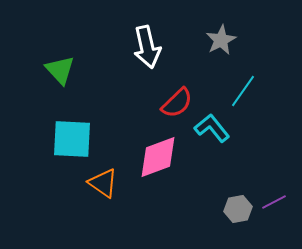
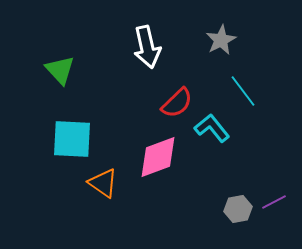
cyan line: rotated 72 degrees counterclockwise
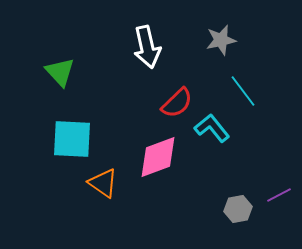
gray star: rotated 16 degrees clockwise
green triangle: moved 2 px down
purple line: moved 5 px right, 7 px up
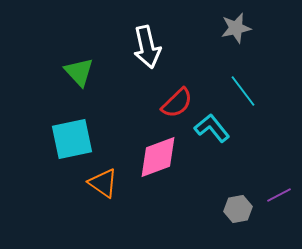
gray star: moved 15 px right, 12 px up
green triangle: moved 19 px right
cyan square: rotated 15 degrees counterclockwise
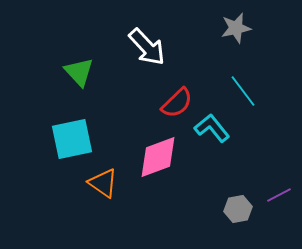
white arrow: rotated 30 degrees counterclockwise
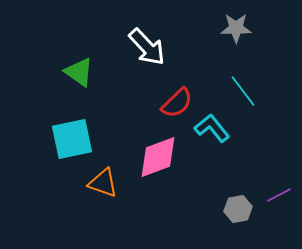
gray star: rotated 12 degrees clockwise
green triangle: rotated 12 degrees counterclockwise
orange triangle: rotated 16 degrees counterclockwise
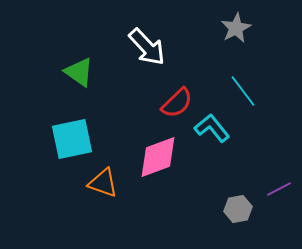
gray star: rotated 28 degrees counterclockwise
purple line: moved 6 px up
